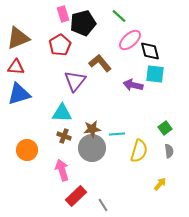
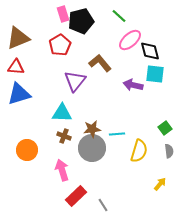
black pentagon: moved 2 px left, 2 px up
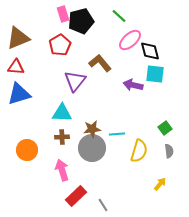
brown cross: moved 2 px left, 1 px down; rotated 24 degrees counterclockwise
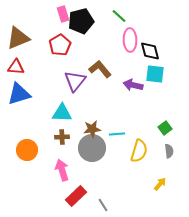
pink ellipse: rotated 50 degrees counterclockwise
brown L-shape: moved 6 px down
